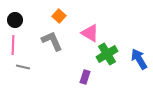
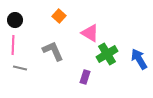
gray L-shape: moved 1 px right, 10 px down
gray line: moved 3 px left, 1 px down
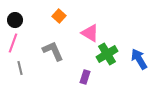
pink line: moved 2 px up; rotated 18 degrees clockwise
gray line: rotated 64 degrees clockwise
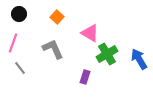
orange square: moved 2 px left, 1 px down
black circle: moved 4 px right, 6 px up
gray L-shape: moved 2 px up
gray line: rotated 24 degrees counterclockwise
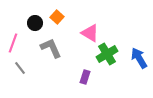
black circle: moved 16 px right, 9 px down
gray L-shape: moved 2 px left, 1 px up
blue arrow: moved 1 px up
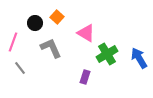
pink triangle: moved 4 px left
pink line: moved 1 px up
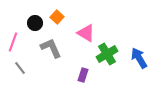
purple rectangle: moved 2 px left, 2 px up
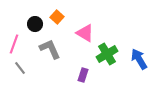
black circle: moved 1 px down
pink triangle: moved 1 px left
pink line: moved 1 px right, 2 px down
gray L-shape: moved 1 px left, 1 px down
blue arrow: moved 1 px down
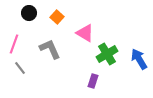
black circle: moved 6 px left, 11 px up
purple rectangle: moved 10 px right, 6 px down
